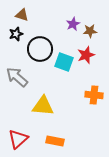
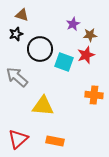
brown star: moved 4 px down
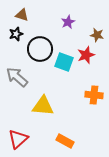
purple star: moved 5 px left, 2 px up
brown star: moved 7 px right; rotated 16 degrees clockwise
orange rectangle: moved 10 px right; rotated 18 degrees clockwise
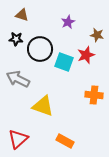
black star: moved 5 px down; rotated 24 degrees clockwise
gray arrow: moved 1 px right, 2 px down; rotated 15 degrees counterclockwise
yellow triangle: rotated 15 degrees clockwise
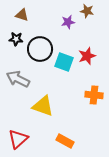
purple star: rotated 16 degrees clockwise
brown star: moved 10 px left, 24 px up
red star: moved 1 px right, 1 px down
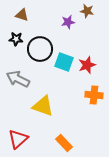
red star: moved 9 px down
orange rectangle: moved 1 px left, 2 px down; rotated 18 degrees clockwise
